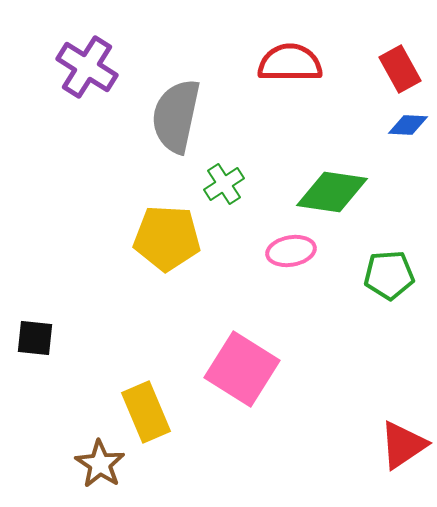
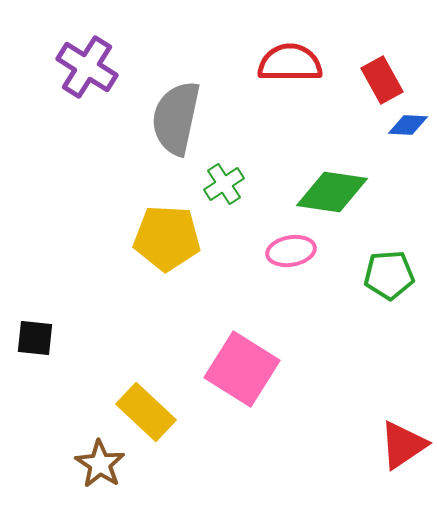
red rectangle: moved 18 px left, 11 px down
gray semicircle: moved 2 px down
yellow rectangle: rotated 24 degrees counterclockwise
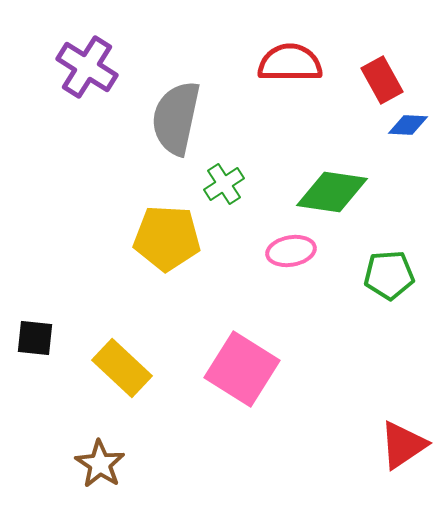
yellow rectangle: moved 24 px left, 44 px up
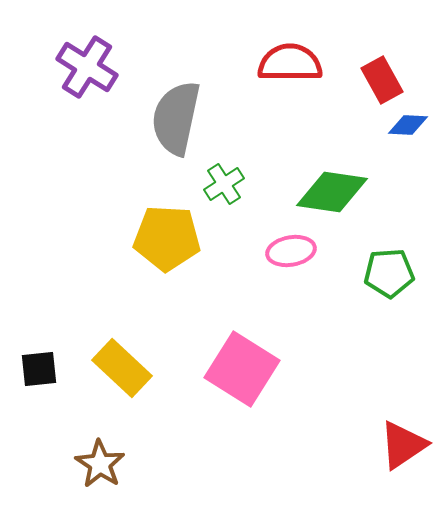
green pentagon: moved 2 px up
black square: moved 4 px right, 31 px down; rotated 12 degrees counterclockwise
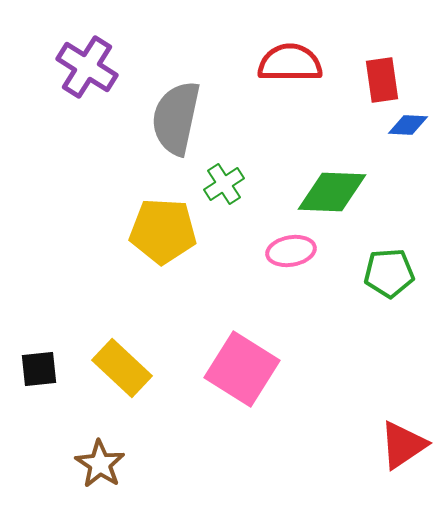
red rectangle: rotated 21 degrees clockwise
green diamond: rotated 6 degrees counterclockwise
yellow pentagon: moved 4 px left, 7 px up
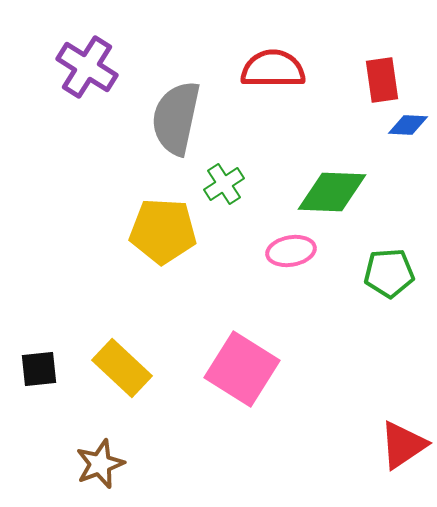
red semicircle: moved 17 px left, 6 px down
brown star: rotated 18 degrees clockwise
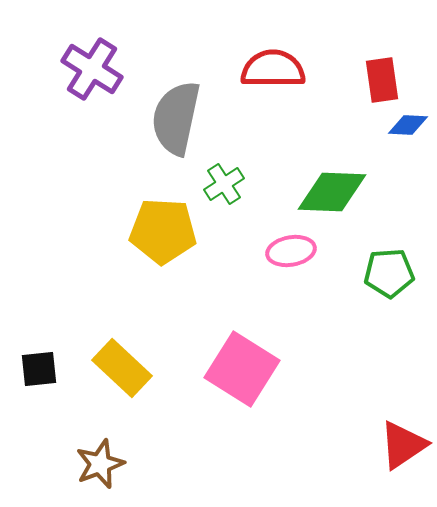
purple cross: moved 5 px right, 2 px down
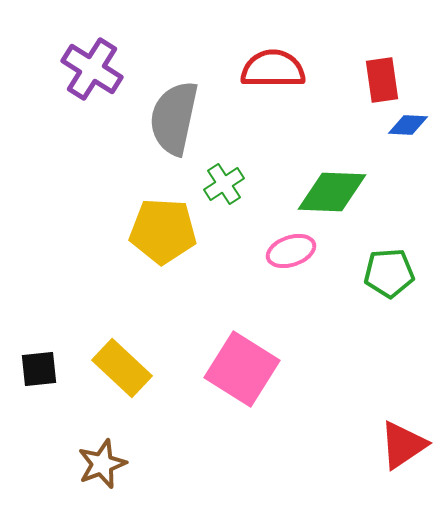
gray semicircle: moved 2 px left
pink ellipse: rotated 9 degrees counterclockwise
brown star: moved 2 px right
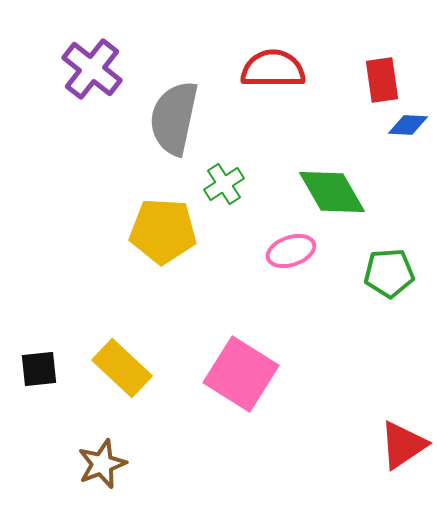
purple cross: rotated 6 degrees clockwise
green diamond: rotated 58 degrees clockwise
pink square: moved 1 px left, 5 px down
